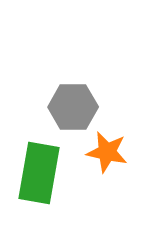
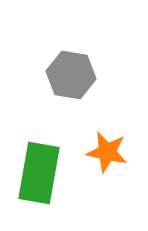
gray hexagon: moved 2 px left, 32 px up; rotated 9 degrees clockwise
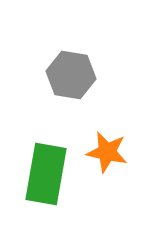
green rectangle: moved 7 px right, 1 px down
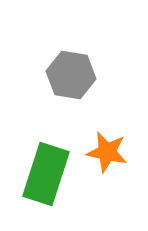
green rectangle: rotated 8 degrees clockwise
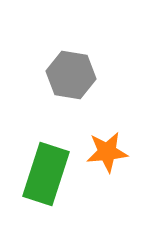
orange star: rotated 18 degrees counterclockwise
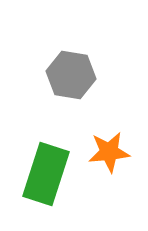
orange star: moved 2 px right
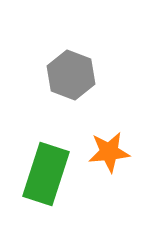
gray hexagon: rotated 12 degrees clockwise
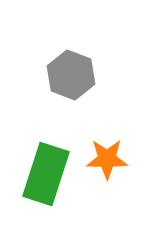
orange star: moved 2 px left, 7 px down; rotated 6 degrees clockwise
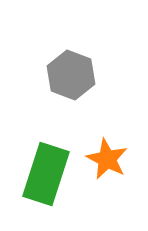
orange star: rotated 27 degrees clockwise
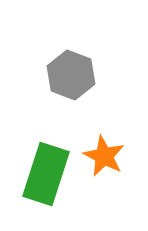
orange star: moved 3 px left, 3 px up
